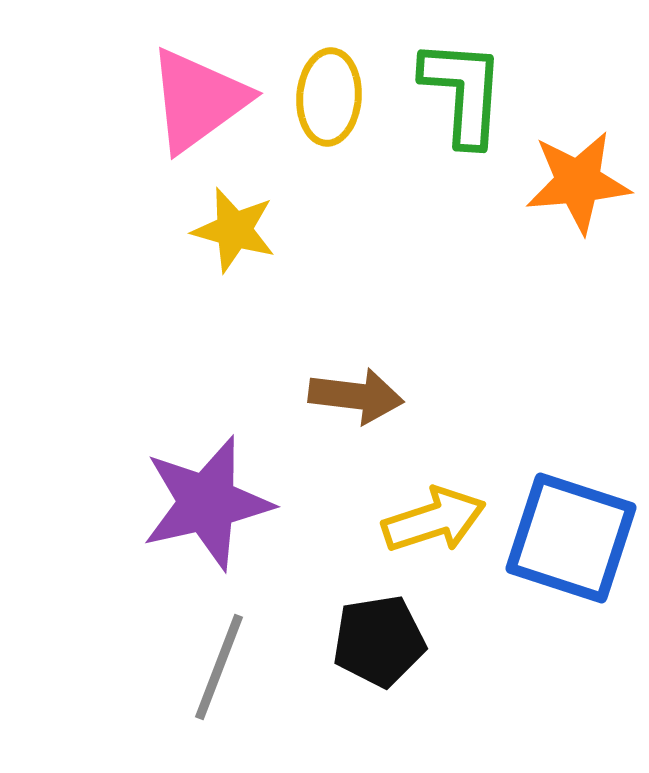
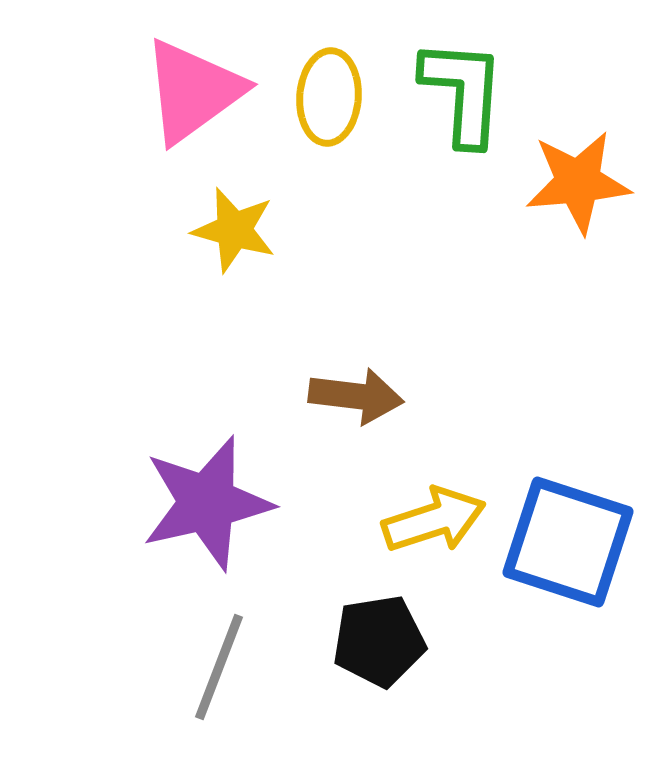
pink triangle: moved 5 px left, 9 px up
blue square: moved 3 px left, 4 px down
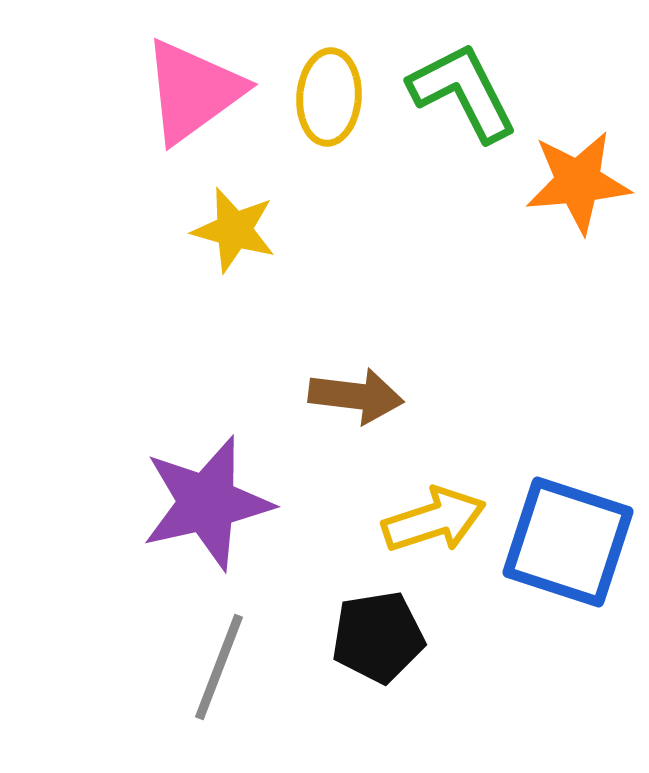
green L-shape: rotated 31 degrees counterclockwise
black pentagon: moved 1 px left, 4 px up
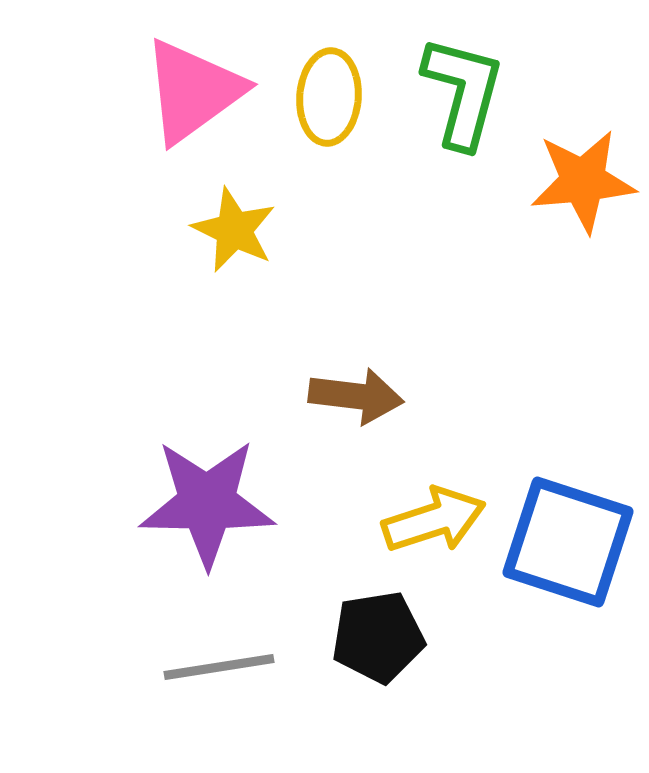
green L-shape: rotated 42 degrees clockwise
orange star: moved 5 px right, 1 px up
yellow star: rotated 10 degrees clockwise
purple star: rotated 14 degrees clockwise
gray line: rotated 60 degrees clockwise
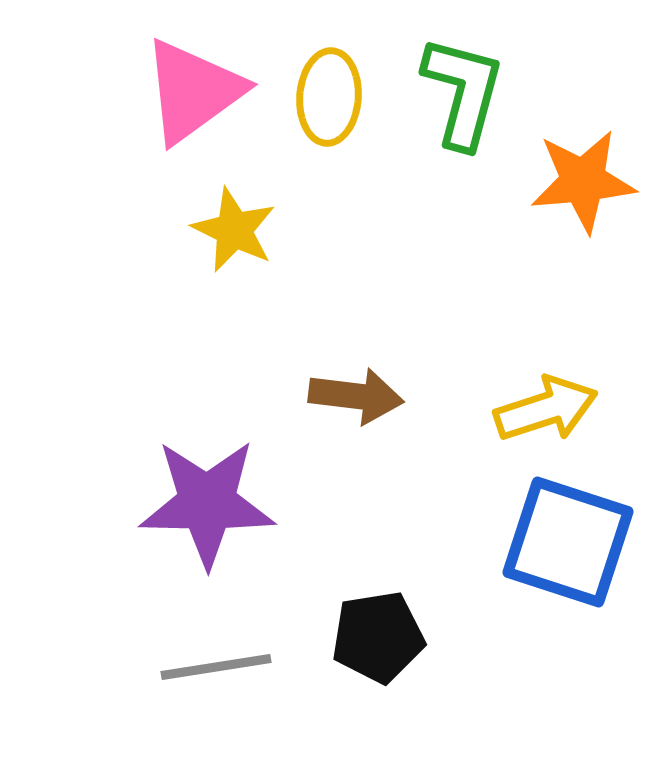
yellow arrow: moved 112 px right, 111 px up
gray line: moved 3 px left
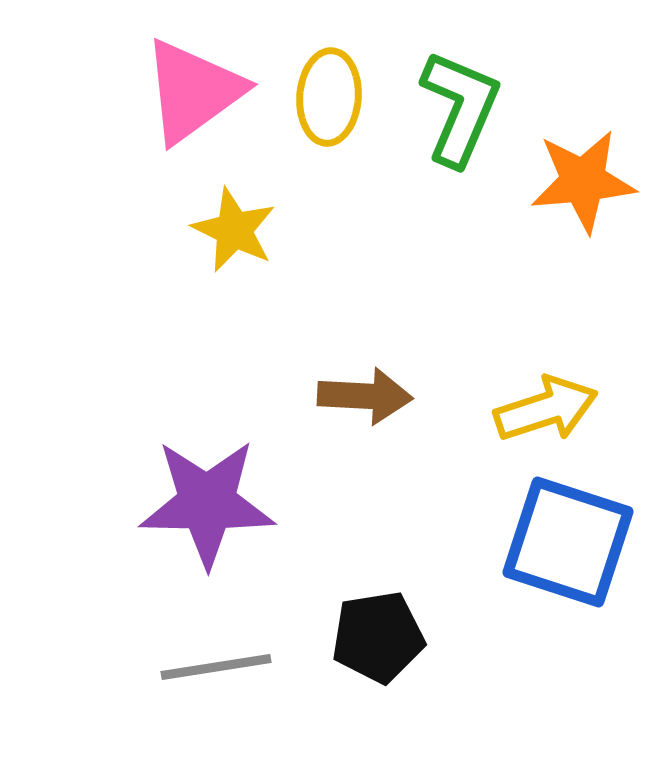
green L-shape: moved 3 px left, 16 px down; rotated 8 degrees clockwise
brown arrow: moved 9 px right; rotated 4 degrees counterclockwise
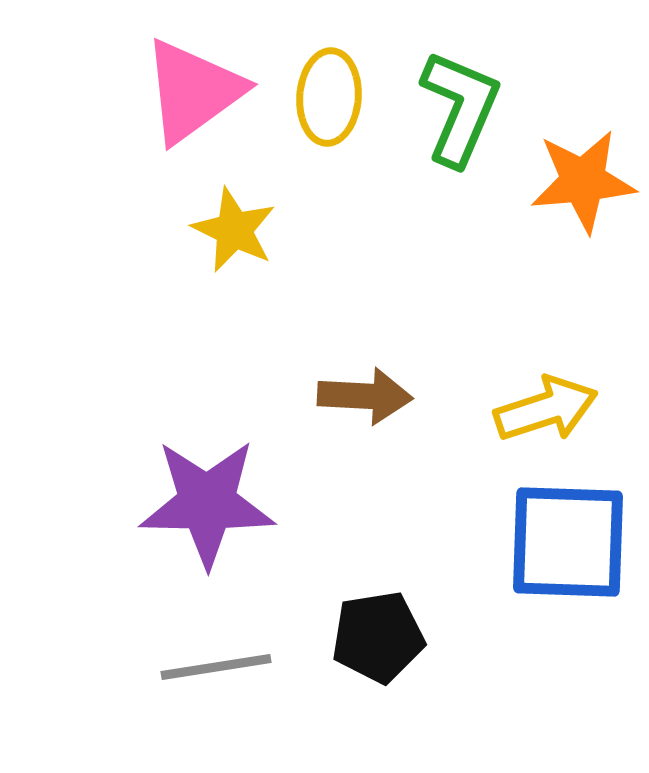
blue square: rotated 16 degrees counterclockwise
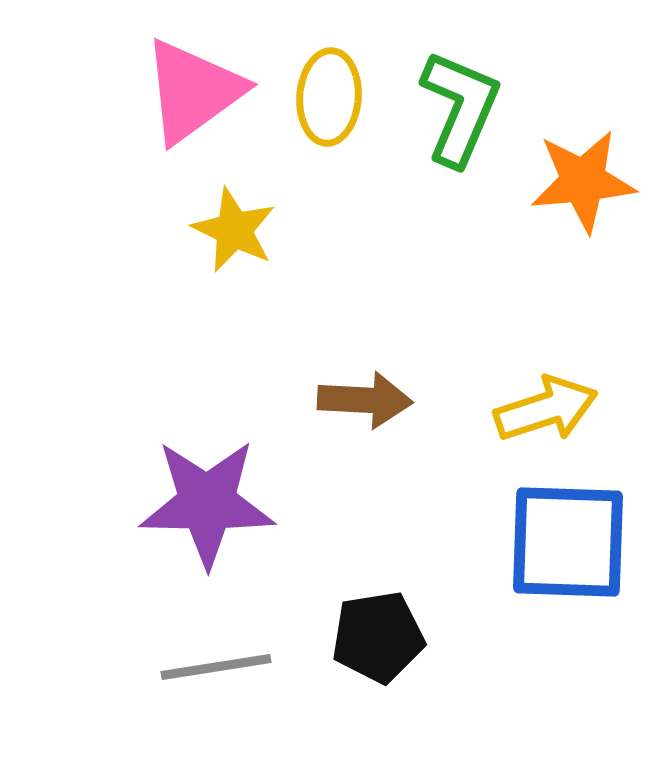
brown arrow: moved 4 px down
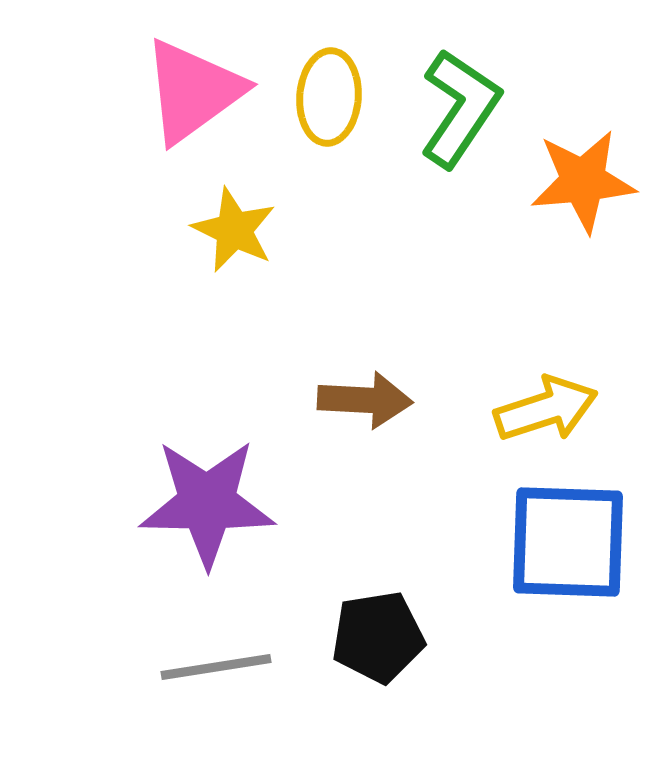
green L-shape: rotated 11 degrees clockwise
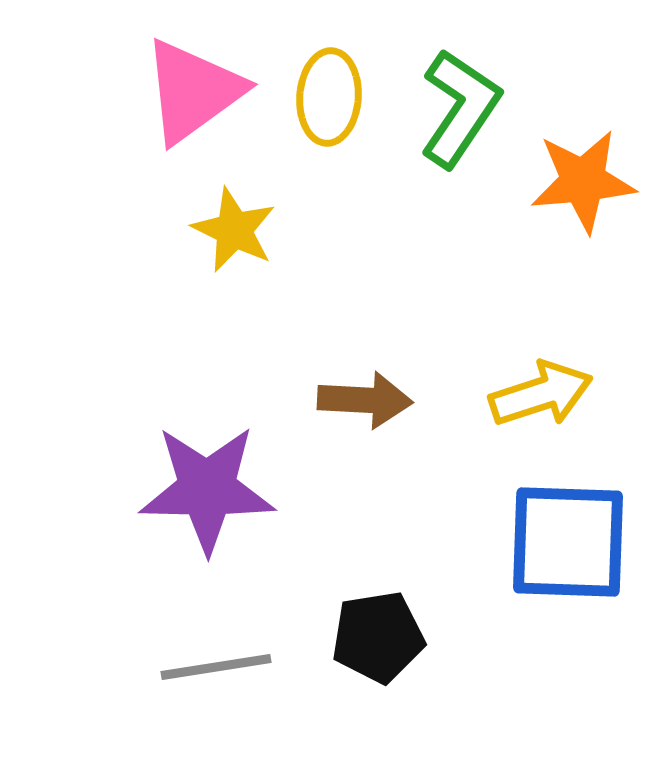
yellow arrow: moved 5 px left, 15 px up
purple star: moved 14 px up
